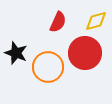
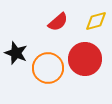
red semicircle: rotated 25 degrees clockwise
red circle: moved 6 px down
orange circle: moved 1 px down
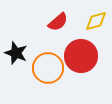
red circle: moved 4 px left, 3 px up
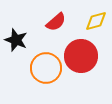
red semicircle: moved 2 px left
black star: moved 13 px up
orange circle: moved 2 px left
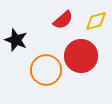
red semicircle: moved 7 px right, 2 px up
orange circle: moved 2 px down
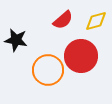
black star: rotated 10 degrees counterclockwise
orange circle: moved 2 px right
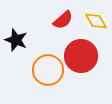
yellow diamond: rotated 75 degrees clockwise
black star: rotated 10 degrees clockwise
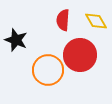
red semicircle: rotated 135 degrees clockwise
red circle: moved 1 px left, 1 px up
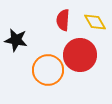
yellow diamond: moved 1 px left, 1 px down
black star: rotated 10 degrees counterclockwise
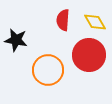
red circle: moved 9 px right
